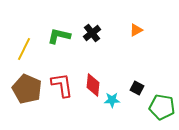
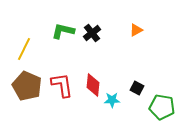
green L-shape: moved 4 px right, 5 px up
brown pentagon: moved 3 px up
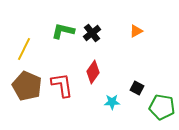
orange triangle: moved 1 px down
red diamond: moved 13 px up; rotated 30 degrees clockwise
cyan star: moved 2 px down
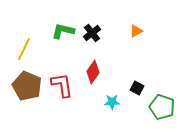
green pentagon: rotated 10 degrees clockwise
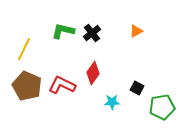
red diamond: moved 1 px down
red L-shape: rotated 56 degrees counterclockwise
green pentagon: rotated 30 degrees counterclockwise
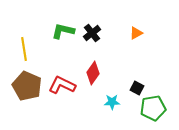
orange triangle: moved 2 px down
yellow line: rotated 35 degrees counterclockwise
green pentagon: moved 9 px left, 1 px down
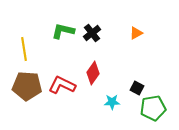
brown pentagon: rotated 20 degrees counterclockwise
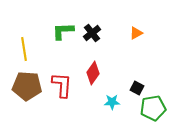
green L-shape: rotated 15 degrees counterclockwise
red L-shape: rotated 68 degrees clockwise
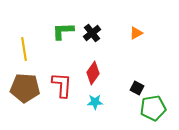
brown pentagon: moved 2 px left, 2 px down
cyan star: moved 17 px left
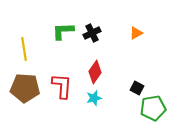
black cross: rotated 12 degrees clockwise
red diamond: moved 2 px right, 1 px up
red L-shape: moved 1 px down
cyan star: moved 1 px left, 4 px up; rotated 14 degrees counterclockwise
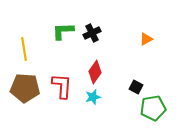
orange triangle: moved 10 px right, 6 px down
black square: moved 1 px left, 1 px up
cyan star: moved 1 px left, 1 px up
